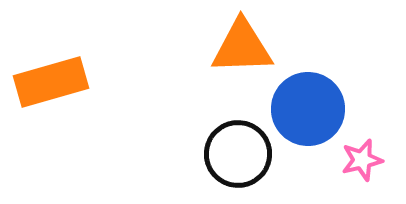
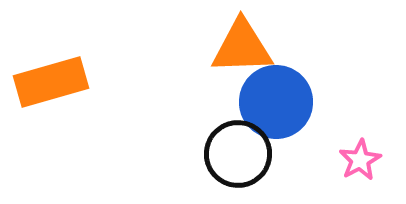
blue circle: moved 32 px left, 7 px up
pink star: moved 2 px left; rotated 15 degrees counterclockwise
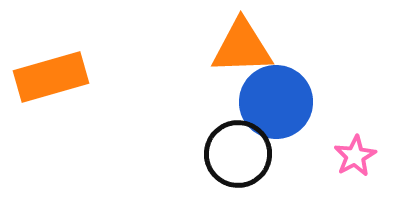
orange rectangle: moved 5 px up
pink star: moved 5 px left, 4 px up
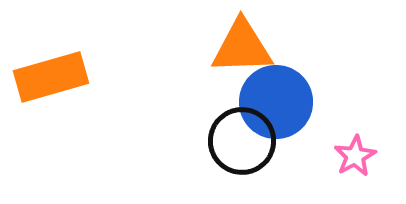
black circle: moved 4 px right, 13 px up
